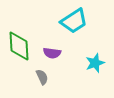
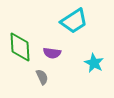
green diamond: moved 1 px right, 1 px down
cyan star: moved 1 px left; rotated 24 degrees counterclockwise
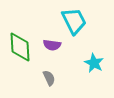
cyan trapezoid: rotated 84 degrees counterclockwise
purple semicircle: moved 8 px up
gray semicircle: moved 7 px right, 1 px down
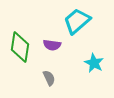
cyan trapezoid: moved 3 px right; rotated 104 degrees counterclockwise
green diamond: rotated 12 degrees clockwise
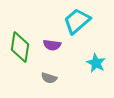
cyan star: moved 2 px right
gray semicircle: rotated 133 degrees clockwise
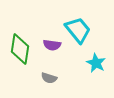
cyan trapezoid: moved 1 px right, 9 px down; rotated 92 degrees clockwise
green diamond: moved 2 px down
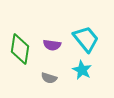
cyan trapezoid: moved 8 px right, 9 px down
cyan star: moved 14 px left, 7 px down
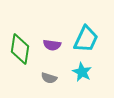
cyan trapezoid: rotated 64 degrees clockwise
cyan star: moved 2 px down
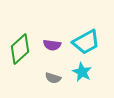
cyan trapezoid: moved 3 px down; rotated 36 degrees clockwise
green diamond: rotated 40 degrees clockwise
gray semicircle: moved 4 px right
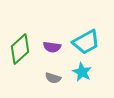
purple semicircle: moved 2 px down
